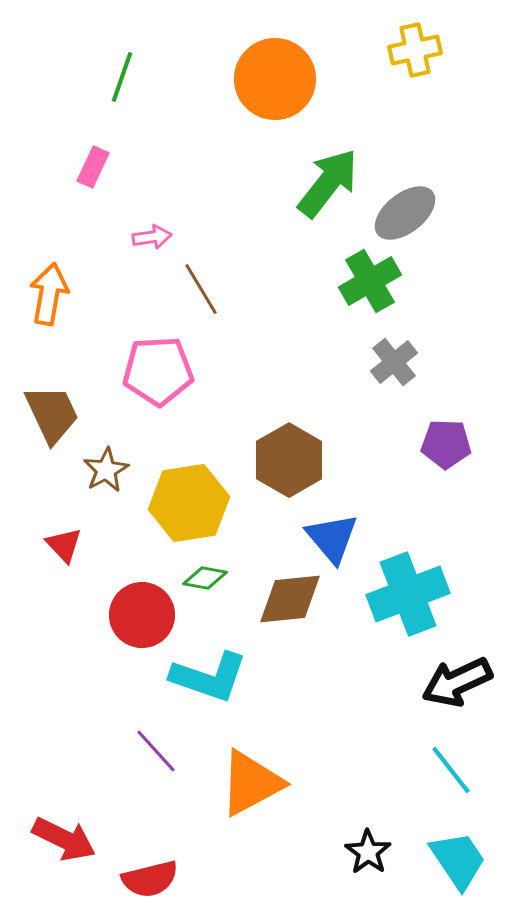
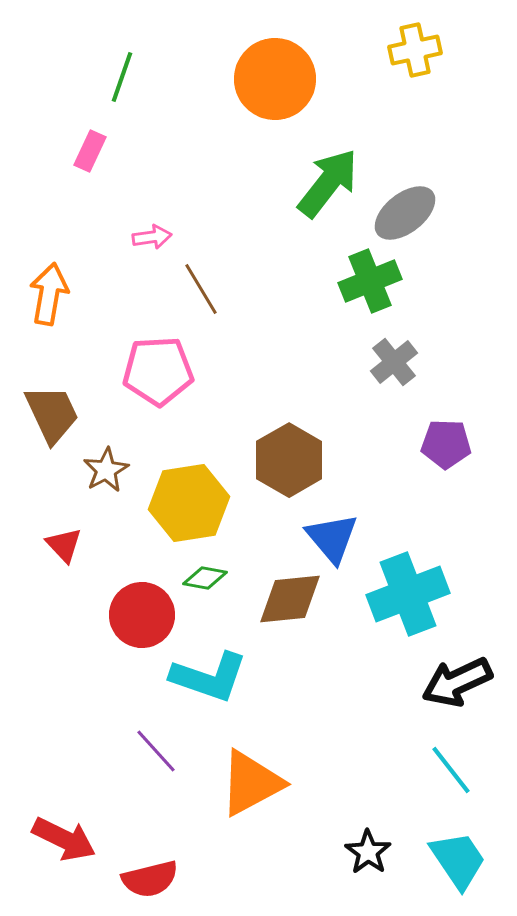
pink rectangle: moved 3 px left, 16 px up
green cross: rotated 8 degrees clockwise
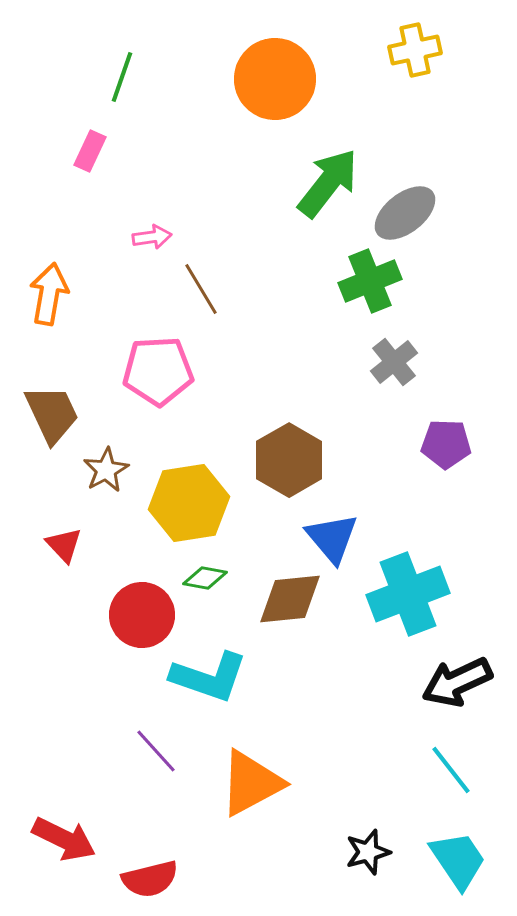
black star: rotated 21 degrees clockwise
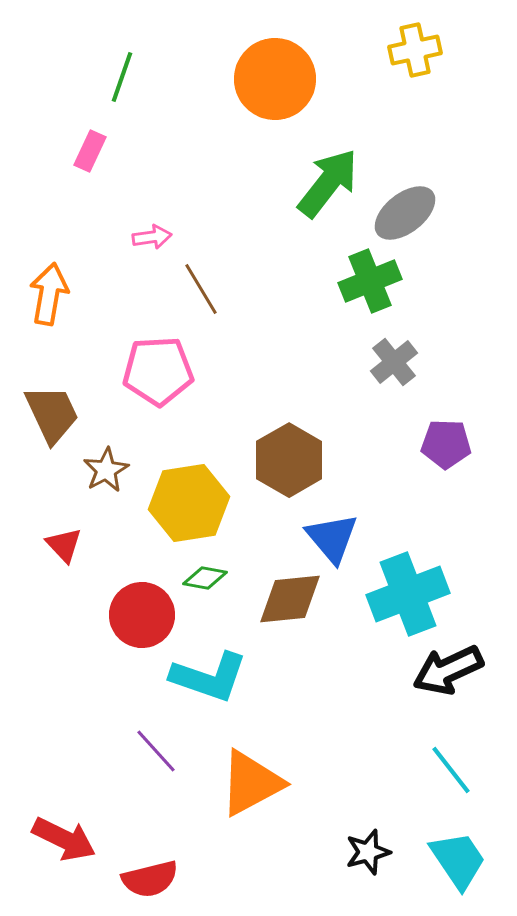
black arrow: moved 9 px left, 12 px up
